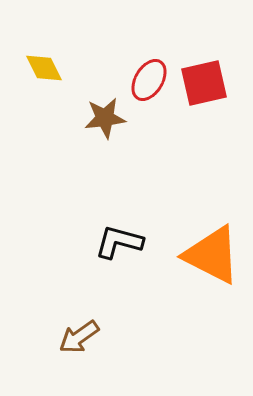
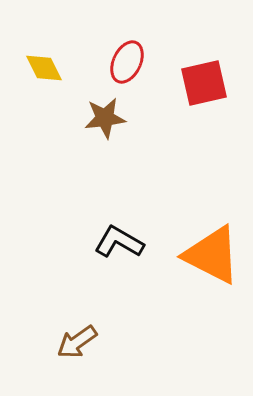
red ellipse: moved 22 px left, 18 px up; rotated 6 degrees counterclockwise
black L-shape: rotated 15 degrees clockwise
brown arrow: moved 2 px left, 5 px down
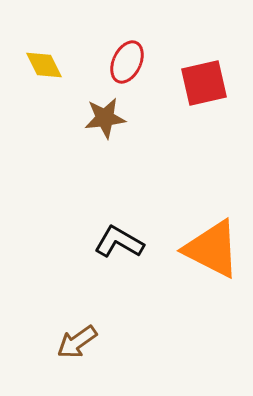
yellow diamond: moved 3 px up
orange triangle: moved 6 px up
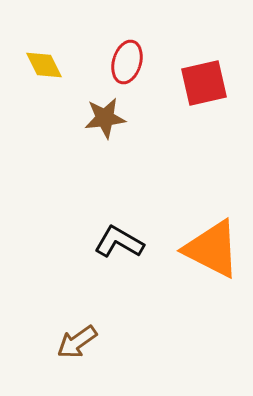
red ellipse: rotated 9 degrees counterclockwise
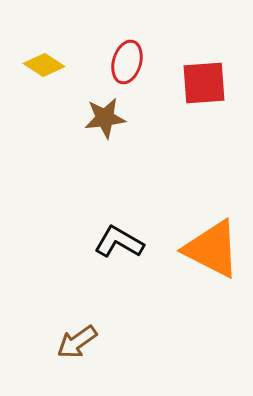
yellow diamond: rotated 30 degrees counterclockwise
red square: rotated 9 degrees clockwise
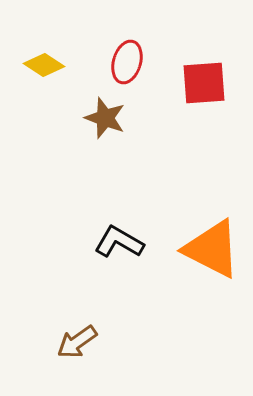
brown star: rotated 27 degrees clockwise
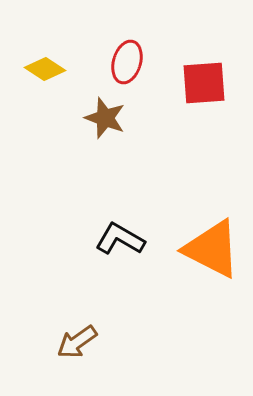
yellow diamond: moved 1 px right, 4 px down
black L-shape: moved 1 px right, 3 px up
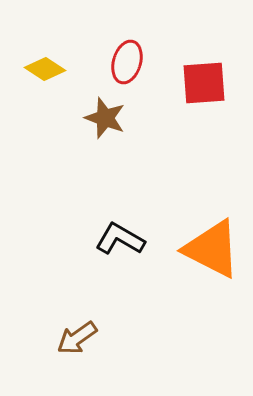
brown arrow: moved 4 px up
